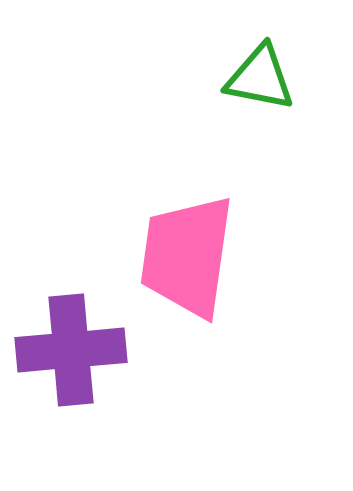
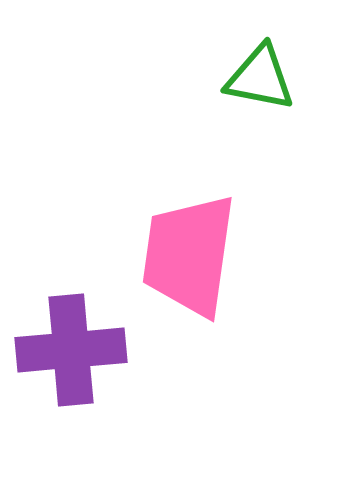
pink trapezoid: moved 2 px right, 1 px up
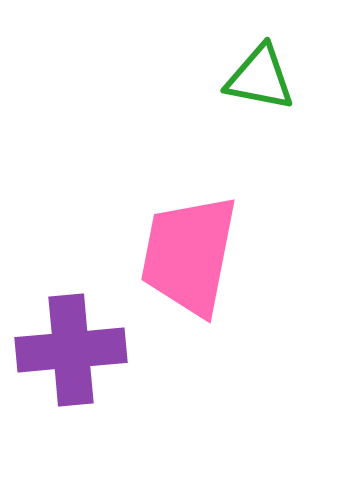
pink trapezoid: rotated 3 degrees clockwise
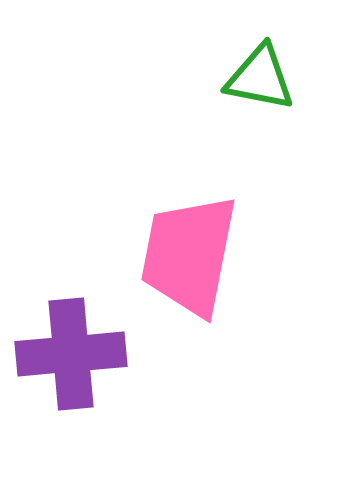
purple cross: moved 4 px down
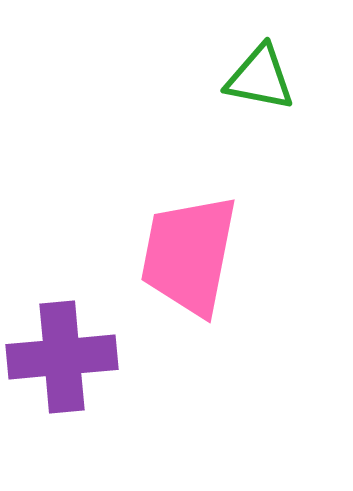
purple cross: moved 9 px left, 3 px down
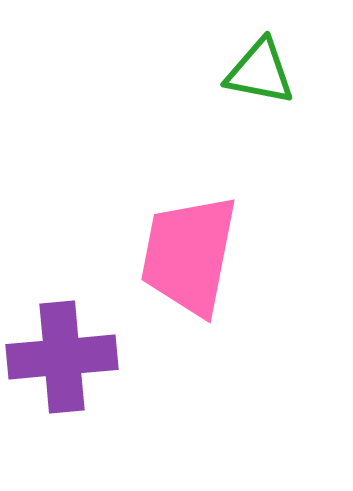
green triangle: moved 6 px up
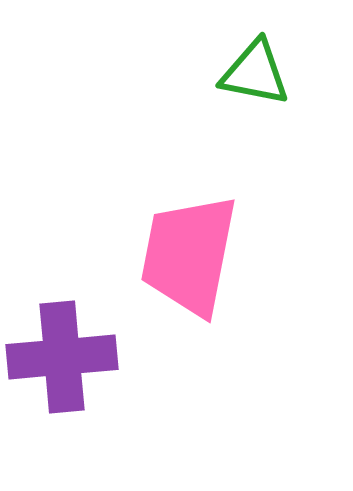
green triangle: moved 5 px left, 1 px down
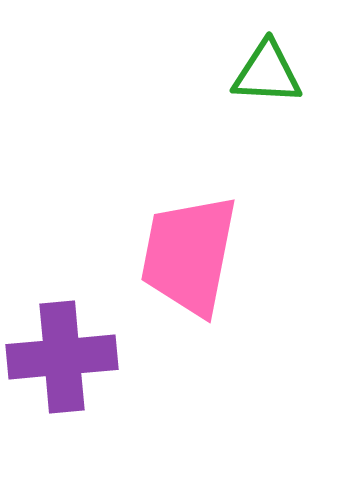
green triangle: moved 12 px right; rotated 8 degrees counterclockwise
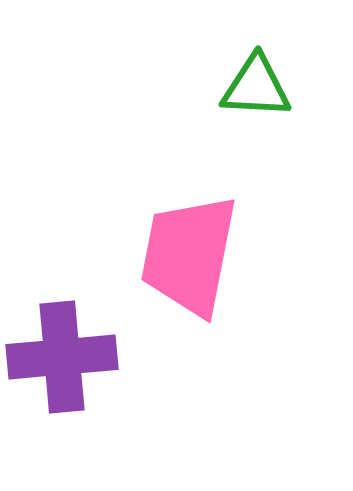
green triangle: moved 11 px left, 14 px down
